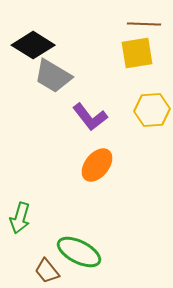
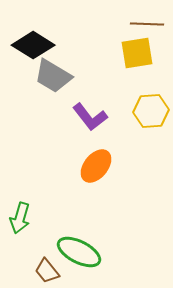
brown line: moved 3 px right
yellow hexagon: moved 1 px left, 1 px down
orange ellipse: moved 1 px left, 1 px down
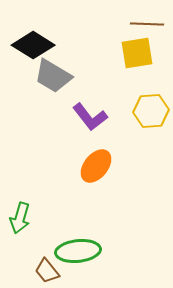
green ellipse: moved 1 px left, 1 px up; rotated 33 degrees counterclockwise
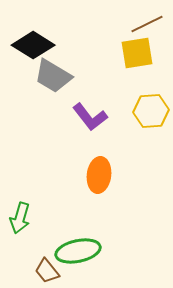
brown line: rotated 28 degrees counterclockwise
orange ellipse: moved 3 px right, 9 px down; rotated 32 degrees counterclockwise
green ellipse: rotated 6 degrees counterclockwise
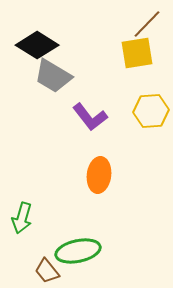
brown line: rotated 20 degrees counterclockwise
black diamond: moved 4 px right
green arrow: moved 2 px right
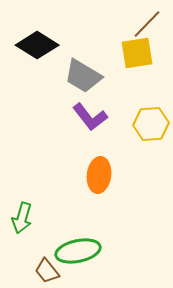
gray trapezoid: moved 30 px right
yellow hexagon: moved 13 px down
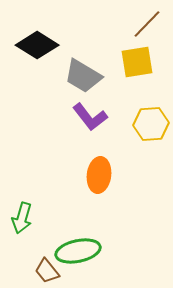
yellow square: moved 9 px down
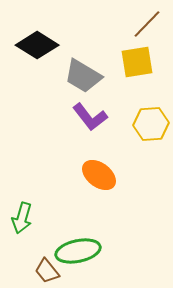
orange ellipse: rotated 60 degrees counterclockwise
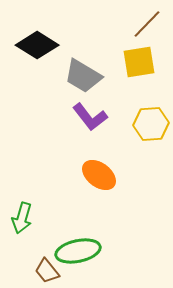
yellow square: moved 2 px right
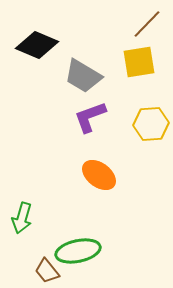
black diamond: rotated 9 degrees counterclockwise
purple L-shape: rotated 108 degrees clockwise
